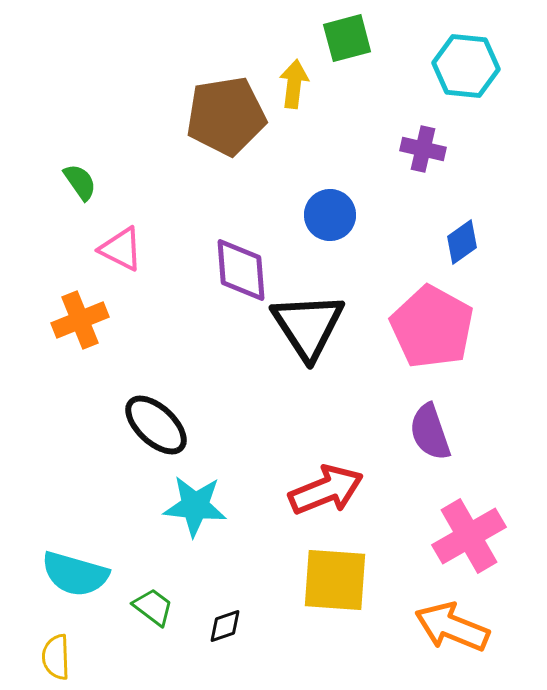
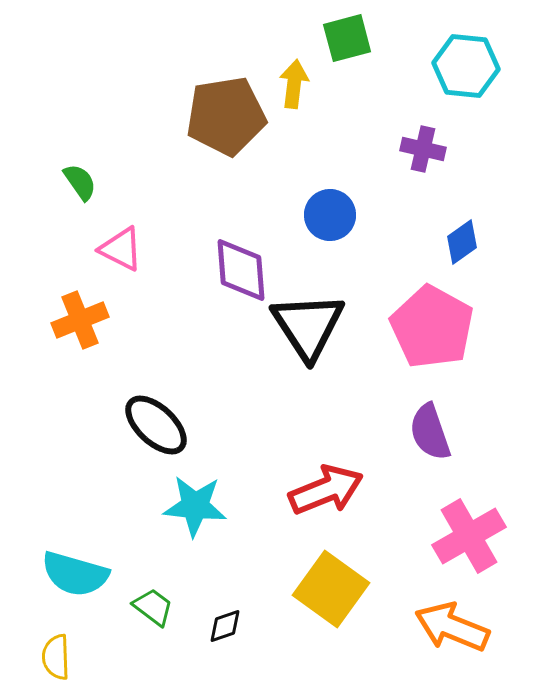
yellow square: moved 4 px left, 9 px down; rotated 32 degrees clockwise
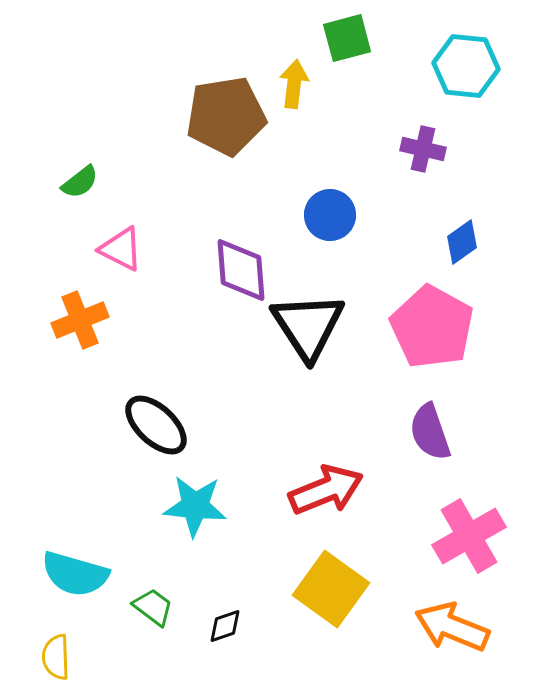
green semicircle: rotated 87 degrees clockwise
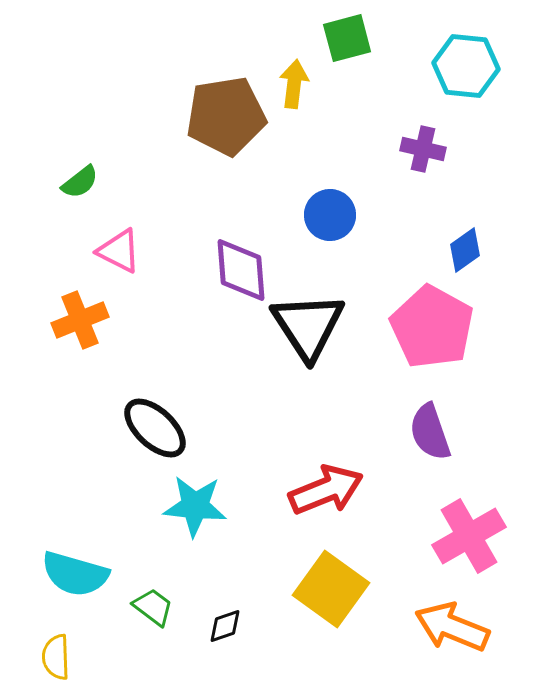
blue diamond: moved 3 px right, 8 px down
pink triangle: moved 2 px left, 2 px down
black ellipse: moved 1 px left, 3 px down
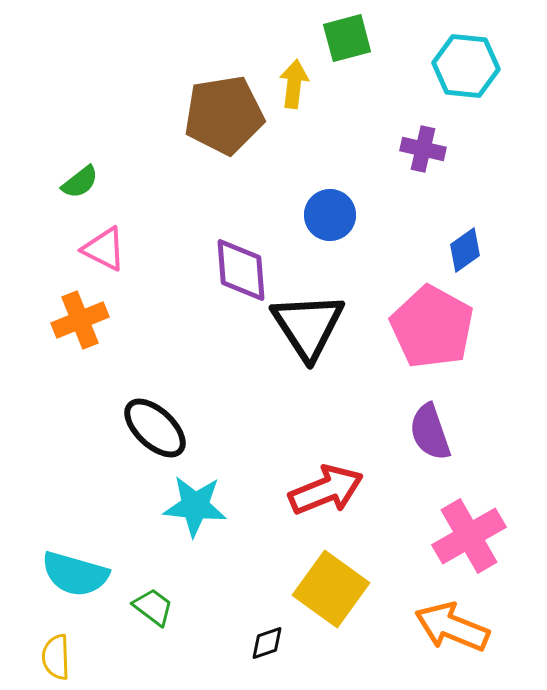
brown pentagon: moved 2 px left, 1 px up
pink triangle: moved 15 px left, 2 px up
black diamond: moved 42 px right, 17 px down
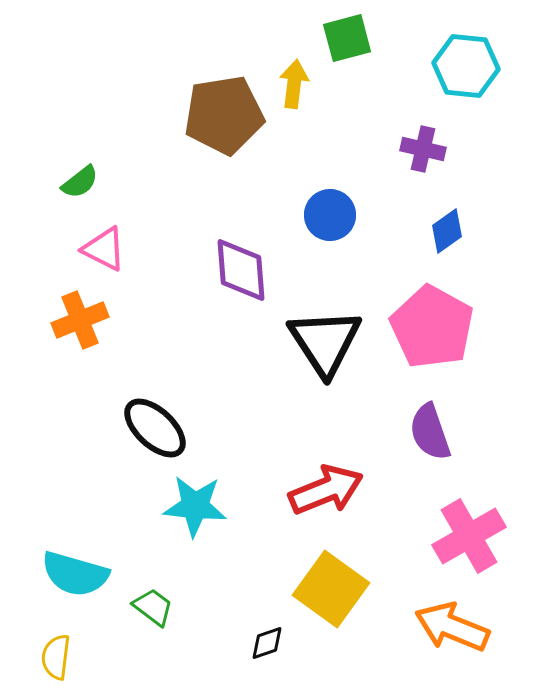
blue diamond: moved 18 px left, 19 px up
black triangle: moved 17 px right, 16 px down
yellow semicircle: rotated 9 degrees clockwise
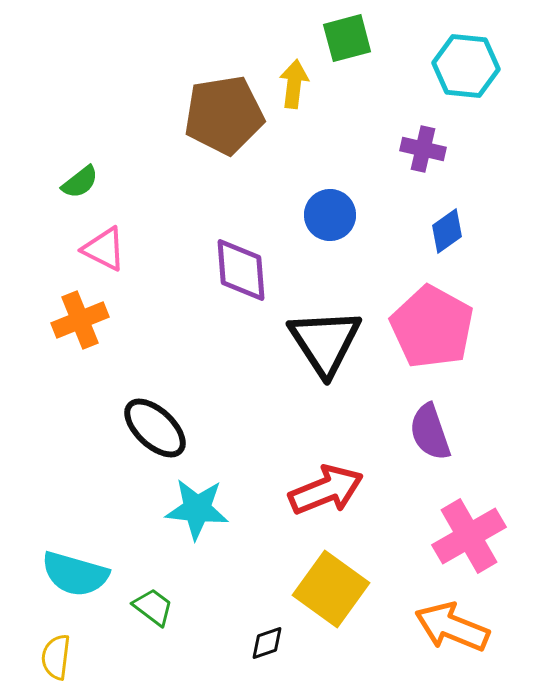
cyan star: moved 2 px right, 3 px down
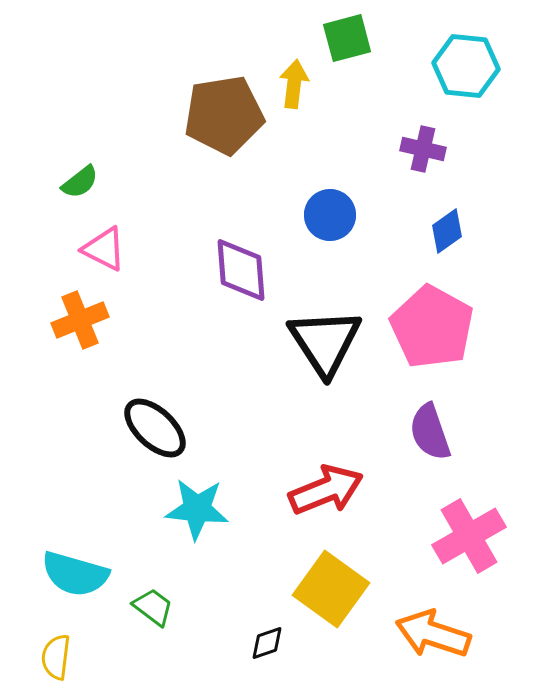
orange arrow: moved 19 px left, 7 px down; rotated 4 degrees counterclockwise
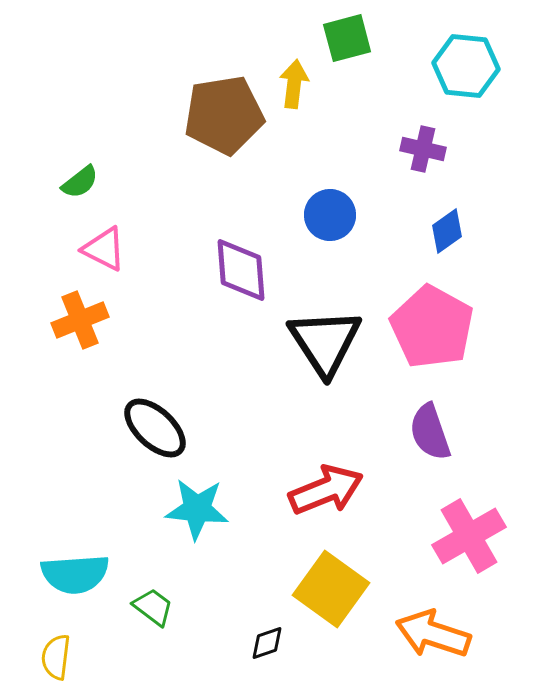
cyan semicircle: rotated 20 degrees counterclockwise
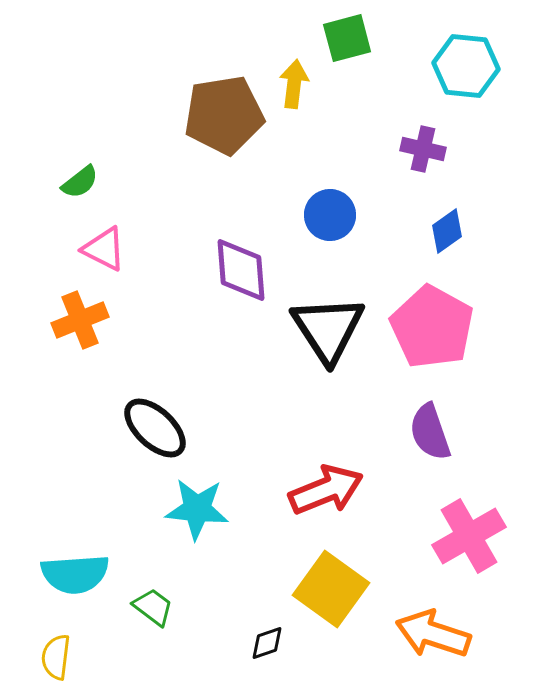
black triangle: moved 3 px right, 13 px up
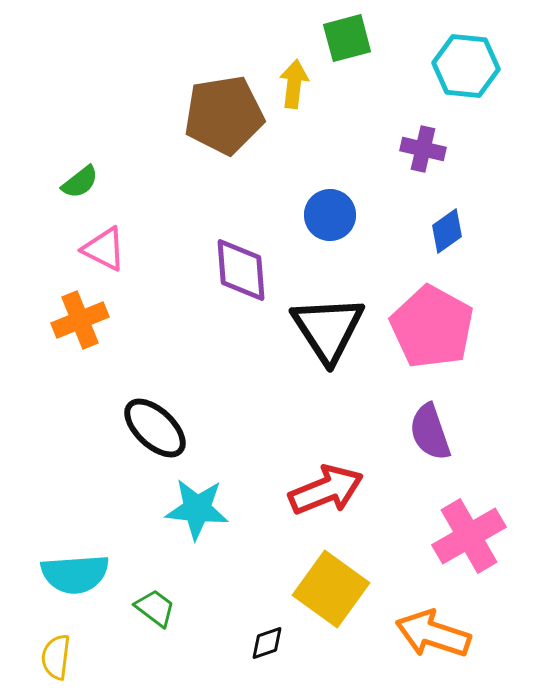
green trapezoid: moved 2 px right, 1 px down
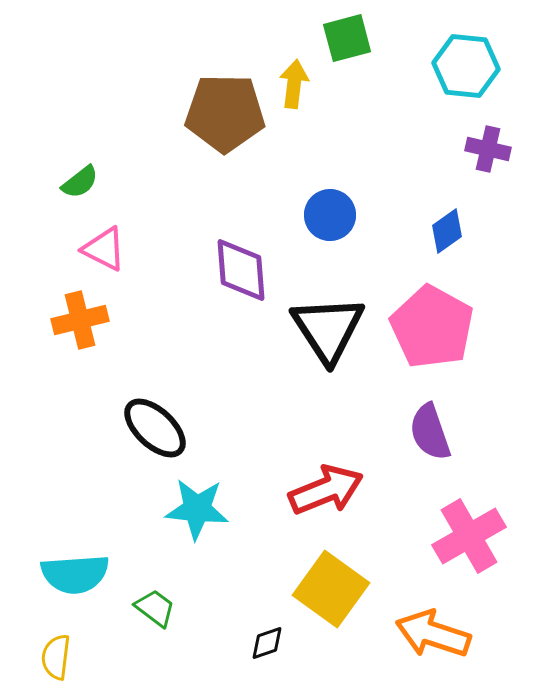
brown pentagon: moved 1 px right, 2 px up; rotated 10 degrees clockwise
purple cross: moved 65 px right
orange cross: rotated 8 degrees clockwise
